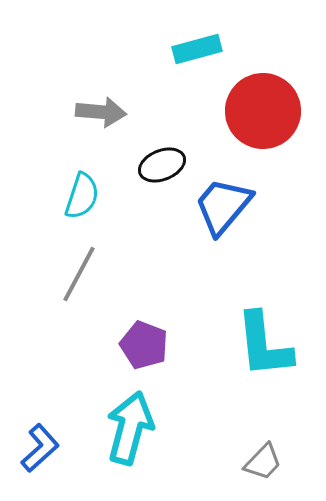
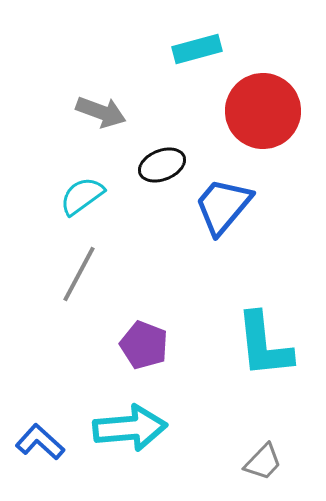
gray arrow: rotated 15 degrees clockwise
cyan semicircle: rotated 144 degrees counterclockwise
cyan arrow: rotated 70 degrees clockwise
blue L-shape: moved 6 px up; rotated 96 degrees counterclockwise
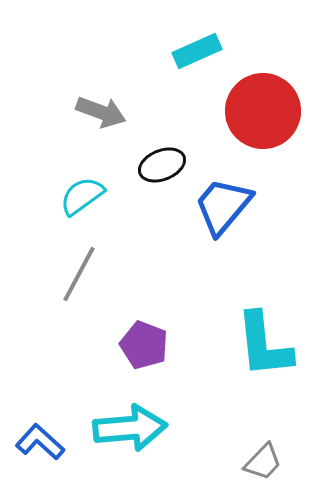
cyan rectangle: moved 2 px down; rotated 9 degrees counterclockwise
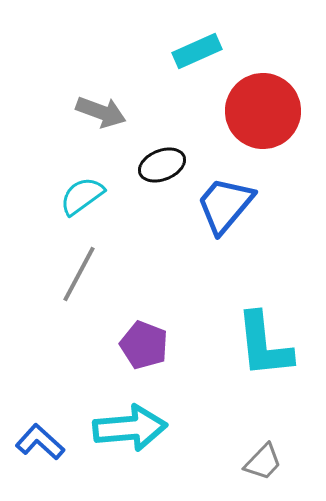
blue trapezoid: moved 2 px right, 1 px up
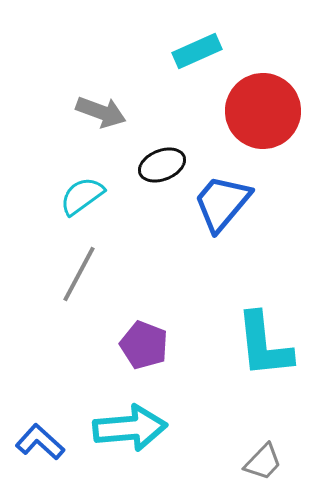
blue trapezoid: moved 3 px left, 2 px up
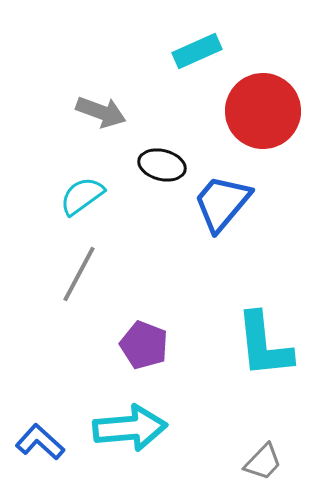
black ellipse: rotated 36 degrees clockwise
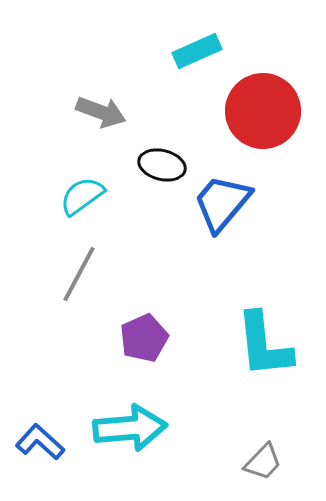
purple pentagon: moved 7 px up; rotated 27 degrees clockwise
